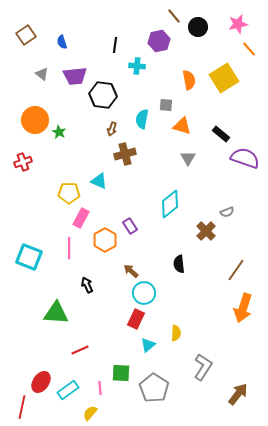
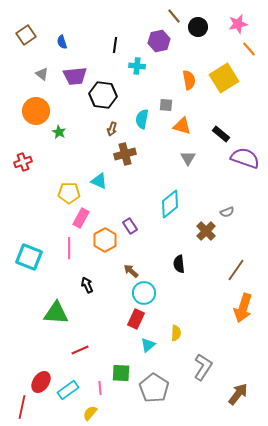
orange circle at (35, 120): moved 1 px right, 9 px up
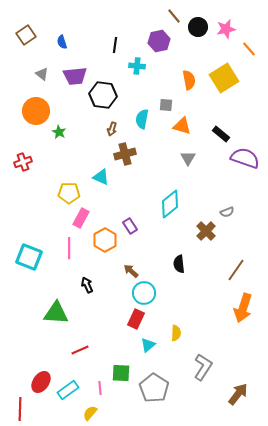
pink star at (238, 24): moved 12 px left, 5 px down
cyan triangle at (99, 181): moved 2 px right, 4 px up
red line at (22, 407): moved 2 px left, 2 px down; rotated 10 degrees counterclockwise
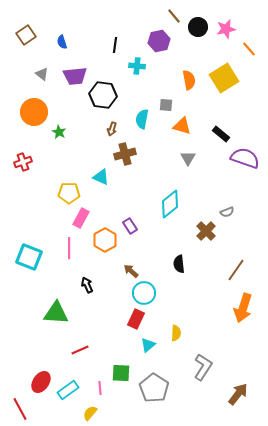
orange circle at (36, 111): moved 2 px left, 1 px down
red line at (20, 409): rotated 30 degrees counterclockwise
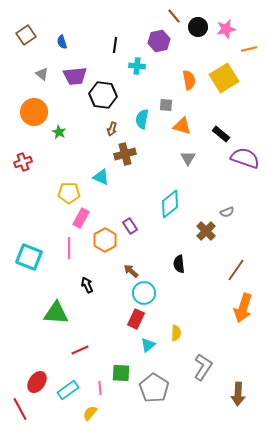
orange line at (249, 49): rotated 63 degrees counterclockwise
red ellipse at (41, 382): moved 4 px left
brown arrow at (238, 394): rotated 145 degrees clockwise
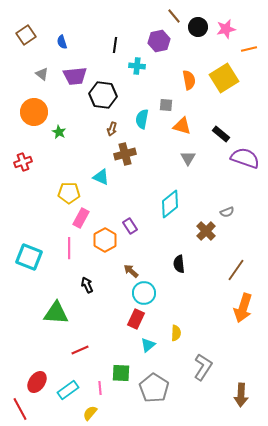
brown arrow at (238, 394): moved 3 px right, 1 px down
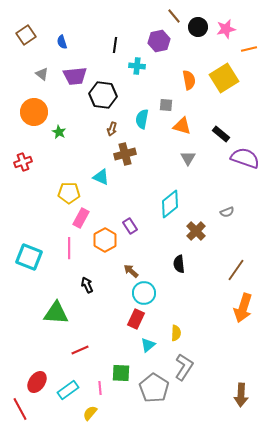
brown cross at (206, 231): moved 10 px left
gray L-shape at (203, 367): moved 19 px left
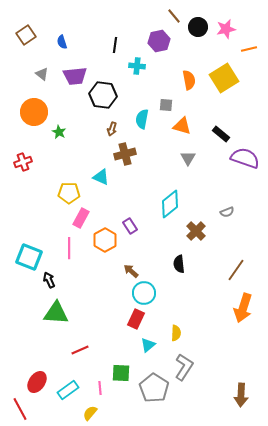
black arrow at (87, 285): moved 38 px left, 5 px up
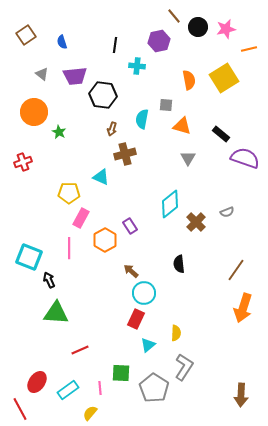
brown cross at (196, 231): moved 9 px up
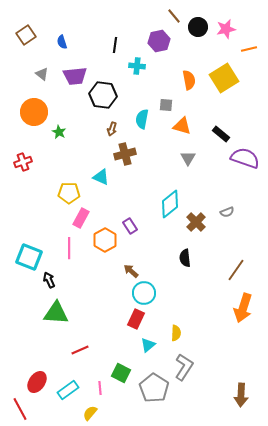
black semicircle at (179, 264): moved 6 px right, 6 px up
green square at (121, 373): rotated 24 degrees clockwise
